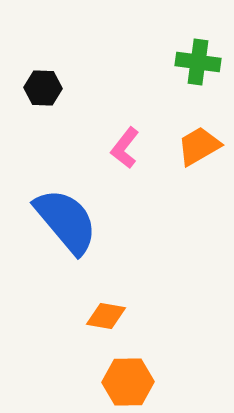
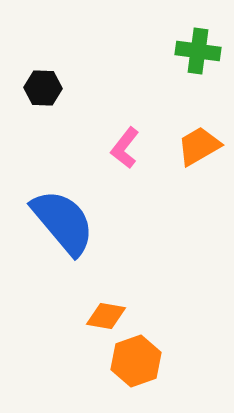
green cross: moved 11 px up
blue semicircle: moved 3 px left, 1 px down
orange hexagon: moved 8 px right, 21 px up; rotated 18 degrees counterclockwise
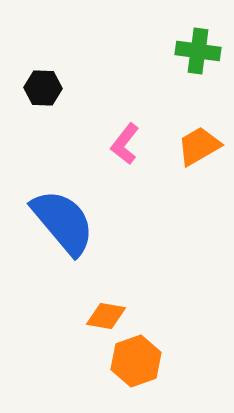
pink L-shape: moved 4 px up
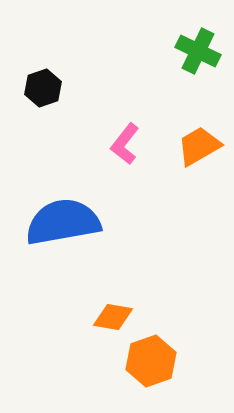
green cross: rotated 18 degrees clockwise
black hexagon: rotated 21 degrees counterclockwise
blue semicircle: rotated 60 degrees counterclockwise
orange diamond: moved 7 px right, 1 px down
orange hexagon: moved 15 px right
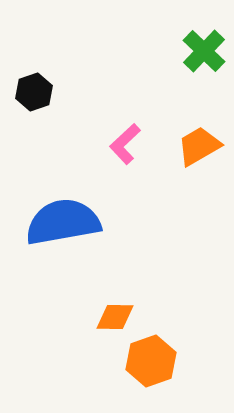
green cross: moved 6 px right; rotated 18 degrees clockwise
black hexagon: moved 9 px left, 4 px down
pink L-shape: rotated 9 degrees clockwise
orange diamond: moved 2 px right; rotated 9 degrees counterclockwise
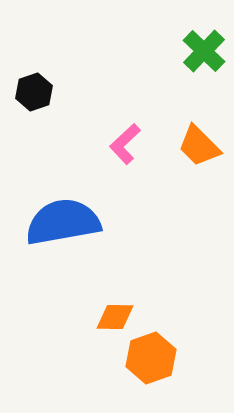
orange trapezoid: rotated 105 degrees counterclockwise
orange hexagon: moved 3 px up
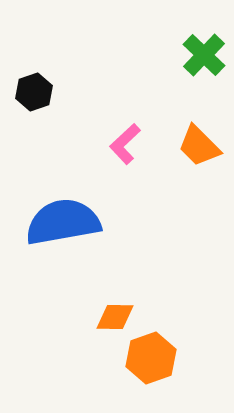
green cross: moved 4 px down
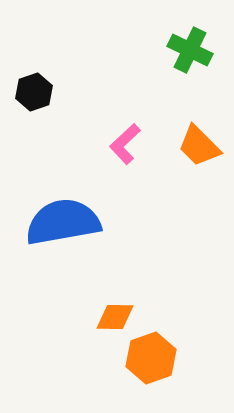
green cross: moved 14 px left, 5 px up; rotated 18 degrees counterclockwise
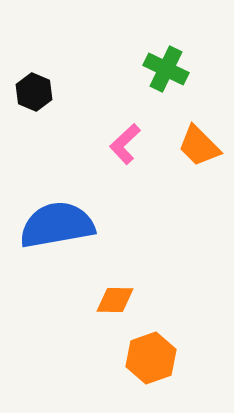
green cross: moved 24 px left, 19 px down
black hexagon: rotated 18 degrees counterclockwise
blue semicircle: moved 6 px left, 3 px down
orange diamond: moved 17 px up
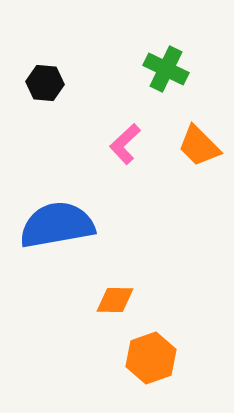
black hexagon: moved 11 px right, 9 px up; rotated 18 degrees counterclockwise
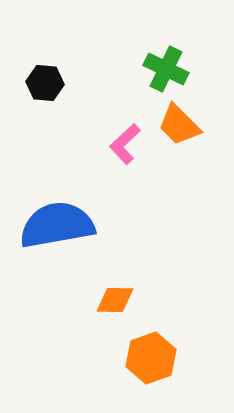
orange trapezoid: moved 20 px left, 21 px up
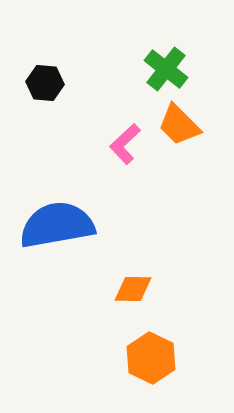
green cross: rotated 12 degrees clockwise
orange diamond: moved 18 px right, 11 px up
orange hexagon: rotated 15 degrees counterclockwise
